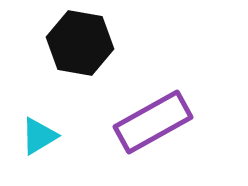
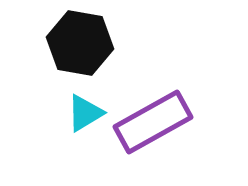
cyan triangle: moved 46 px right, 23 px up
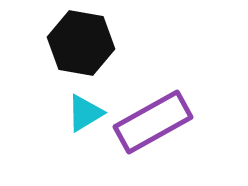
black hexagon: moved 1 px right
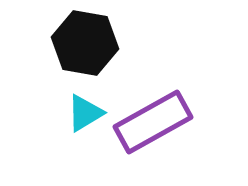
black hexagon: moved 4 px right
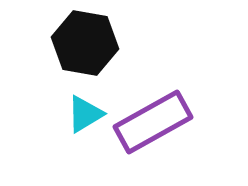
cyan triangle: moved 1 px down
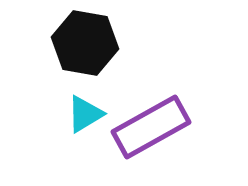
purple rectangle: moved 2 px left, 5 px down
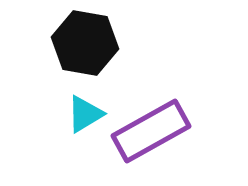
purple rectangle: moved 4 px down
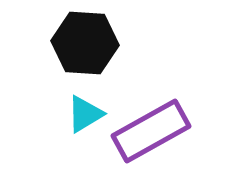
black hexagon: rotated 6 degrees counterclockwise
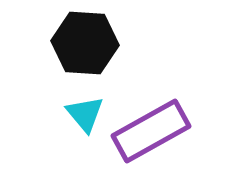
cyan triangle: rotated 39 degrees counterclockwise
